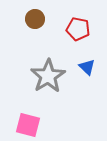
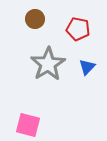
blue triangle: rotated 30 degrees clockwise
gray star: moved 12 px up
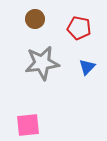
red pentagon: moved 1 px right, 1 px up
gray star: moved 6 px left, 1 px up; rotated 24 degrees clockwise
pink square: rotated 20 degrees counterclockwise
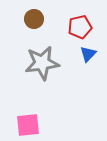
brown circle: moved 1 px left
red pentagon: moved 1 px right, 1 px up; rotated 25 degrees counterclockwise
blue triangle: moved 1 px right, 13 px up
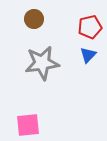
red pentagon: moved 10 px right
blue triangle: moved 1 px down
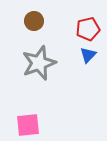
brown circle: moved 2 px down
red pentagon: moved 2 px left, 2 px down
gray star: moved 3 px left; rotated 12 degrees counterclockwise
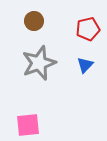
blue triangle: moved 3 px left, 10 px down
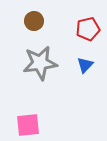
gray star: moved 1 px right; rotated 12 degrees clockwise
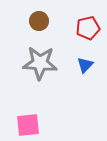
brown circle: moved 5 px right
red pentagon: moved 1 px up
gray star: rotated 12 degrees clockwise
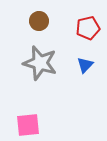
gray star: rotated 12 degrees clockwise
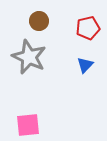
gray star: moved 11 px left, 6 px up; rotated 8 degrees clockwise
